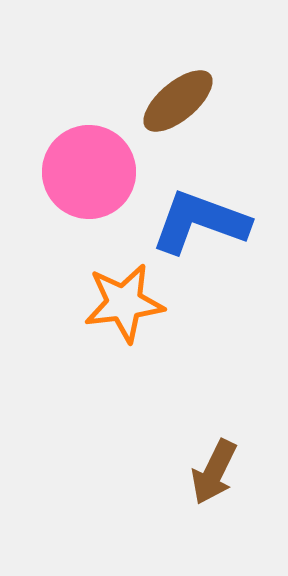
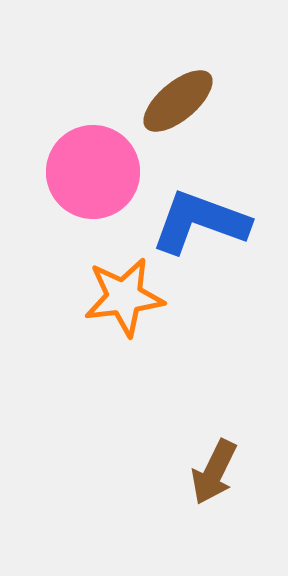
pink circle: moved 4 px right
orange star: moved 6 px up
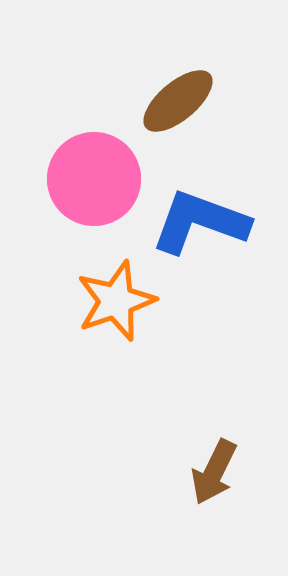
pink circle: moved 1 px right, 7 px down
orange star: moved 8 px left, 4 px down; rotated 12 degrees counterclockwise
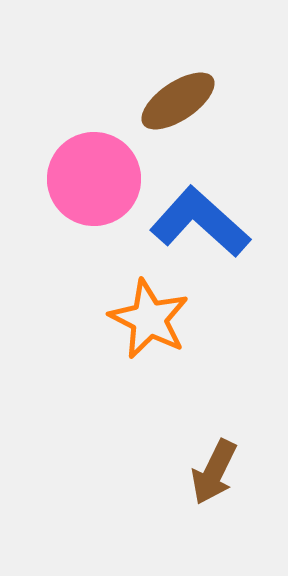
brown ellipse: rotated 6 degrees clockwise
blue L-shape: rotated 22 degrees clockwise
orange star: moved 33 px right, 18 px down; rotated 26 degrees counterclockwise
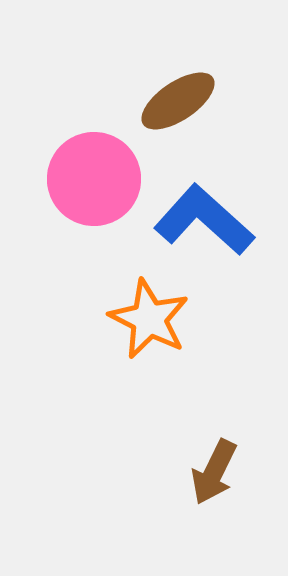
blue L-shape: moved 4 px right, 2 px up
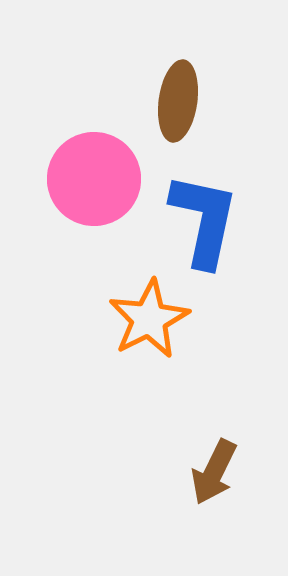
brown ellipse: rotated 48 degrees counterclockwise
blue L-shape: rotated 60 degrees clockwise
orange star: rotated 18 degrees clockwise
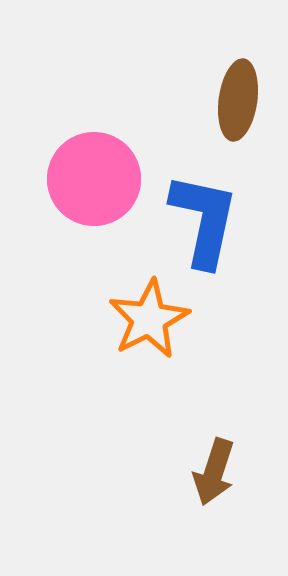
brown ellipse: moved 60 px right, 1 px up
brown arrow: rotated 8 degrees counterclockwise
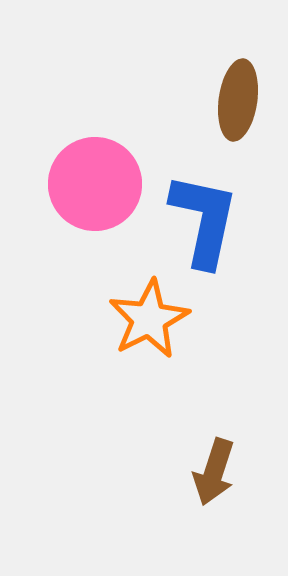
pink circle: moved 1 px right, 5 px down
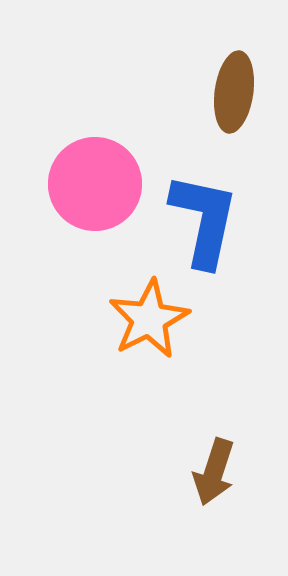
brown ellipse: moved 4 px left, 8 px up
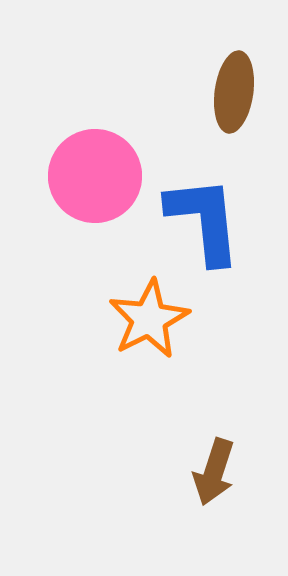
pink circle: moved 8 px up
blue L-shape: rotated 18 degrees counterclockwise
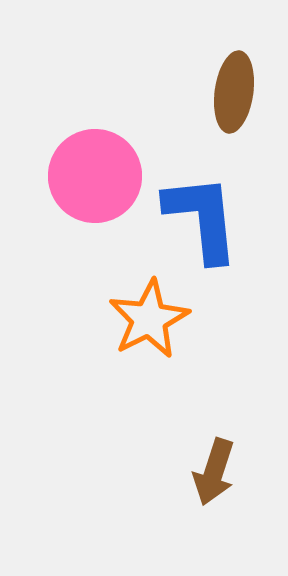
blue L-shape: moved 2 px left, 2 px up
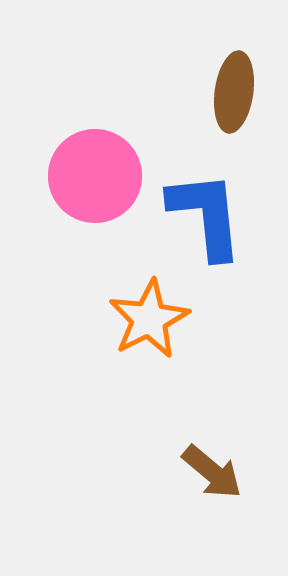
blue L-shape: moved 4 px right, 3 px up
brown arrow: moved 2 px left; rotated 68 degrees counterclockwise
